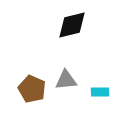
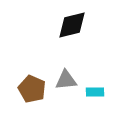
cyan rectangle: moved 5 px left
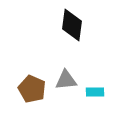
black diamond: rotated 68 degrees counterclockwise
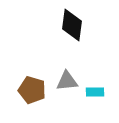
gray triangle: moved 1 px right, 1 px down
brown pentagon: moved 1 px down; rotated 8 degrees counterclockwise
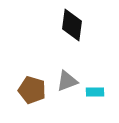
gray triangle: rotated 15 degrees counterclockwise
